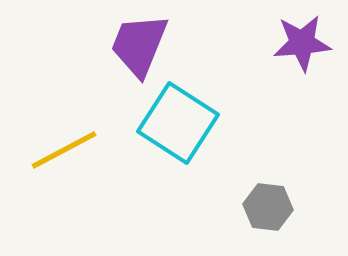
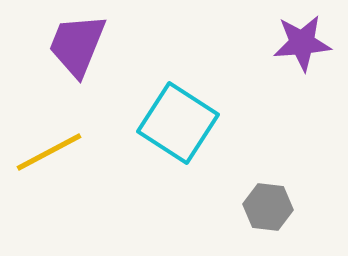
purple trapezoid: moved 62 px left
yellow line: moved 15 px left, 2 px down
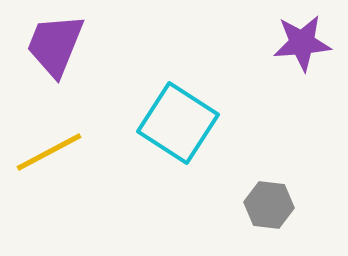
purple trapezoid: moved 22 px left
gray hexagon: moved 1 px right, 2 px up
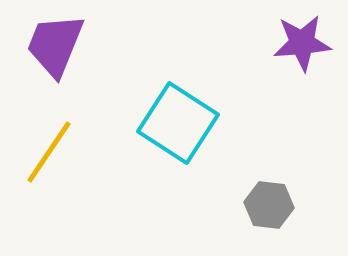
yellow line: rotated 28 degrees counterclockwise
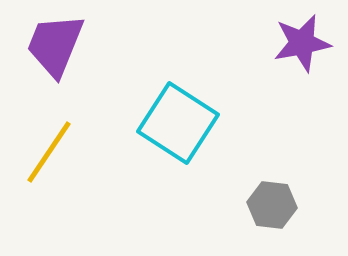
purple star: rotated 6 degrees counterclockwise
gray hexagon: moved 3 px right
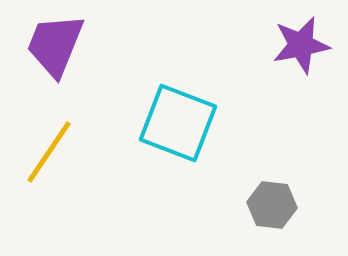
purple star: moved 1 px left, 2 px down
cyan square: rotated 12 degrees counterclockwise
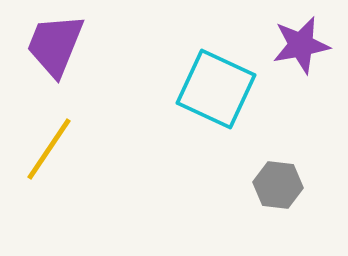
cyan square: moved 38 px right, 34 px up; rotated 4 degrees clockwise
yellow line: moved 3 px up
gray hexagon: moved 6 px right, 20 px up
